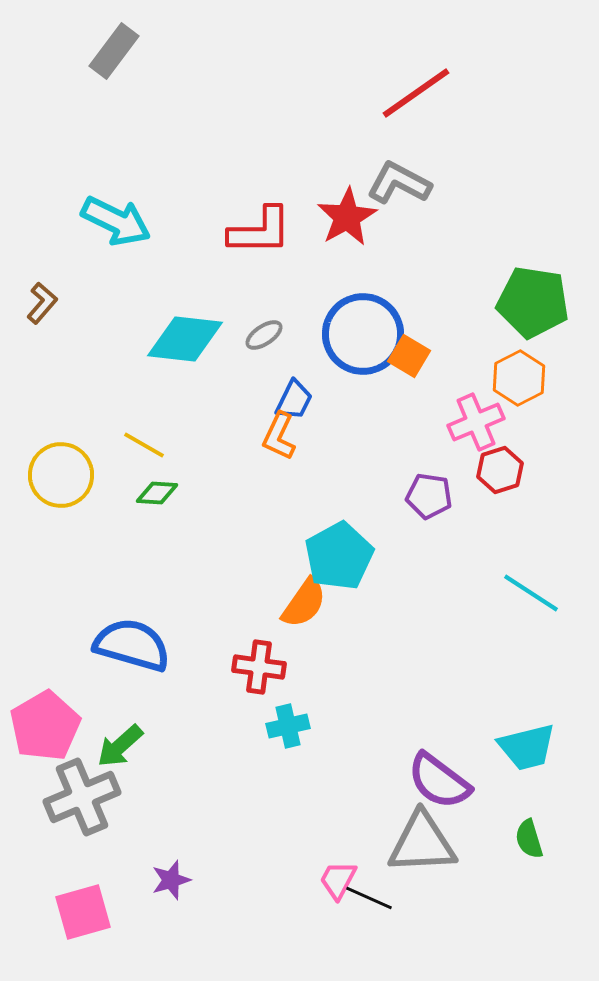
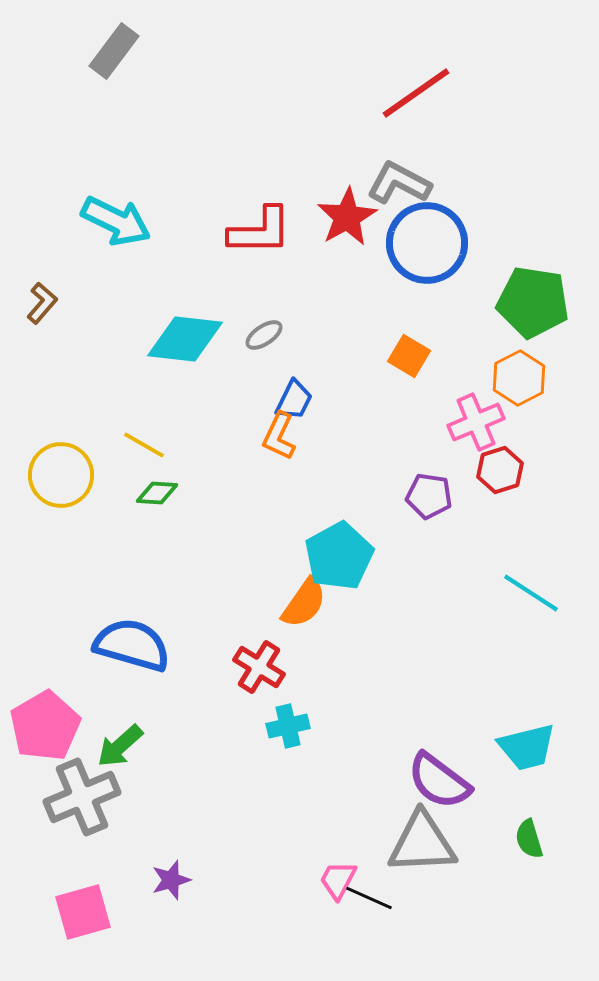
blue circle: moved 64 px right, 91 px up
red cross: rotated 24 degrees clockwise
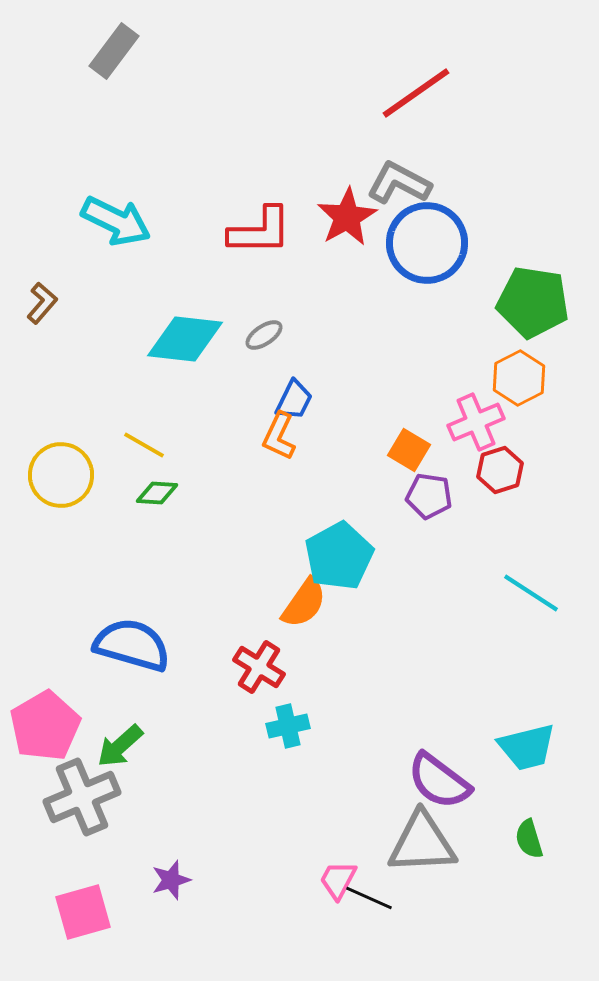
orange square: moved 94 px down
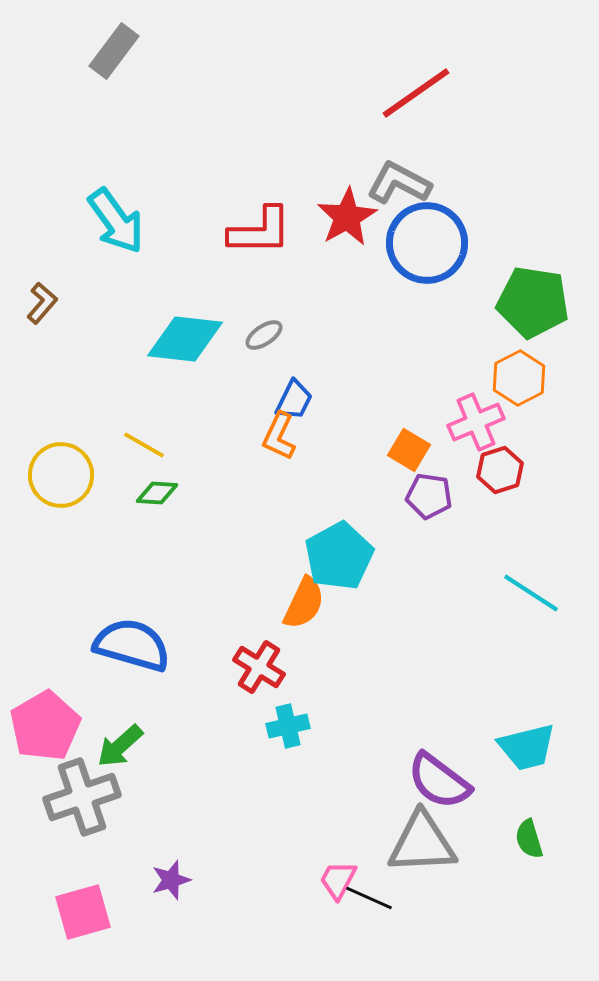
cyan arrow: rotated 28 degrees clockwise
orange semicircle: rotated 10 degrees counterclockwise
gray cross: rotated 4 degrees clockwise
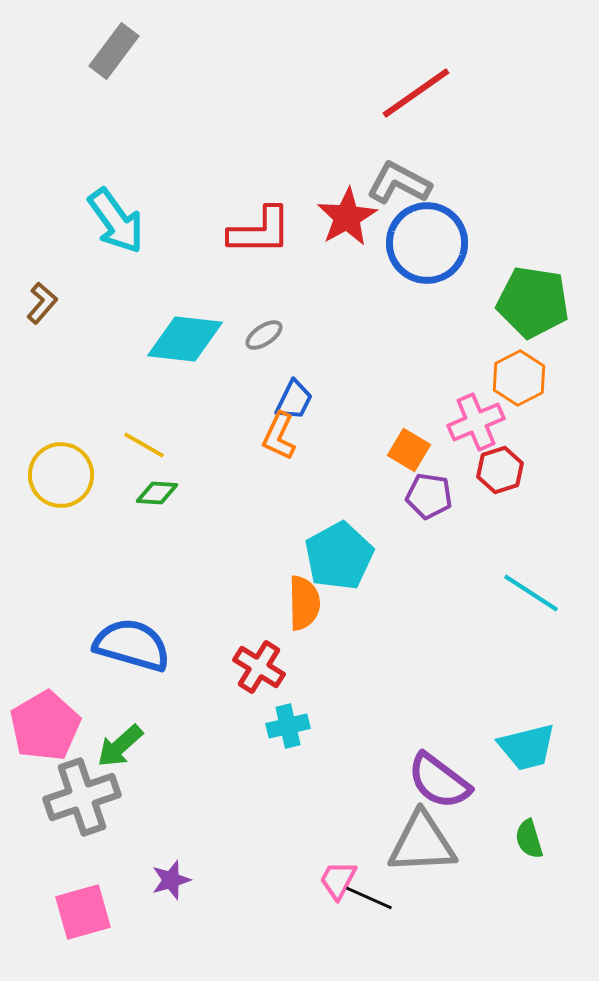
orange semicircle: rotated 26 degrees counterclockwise
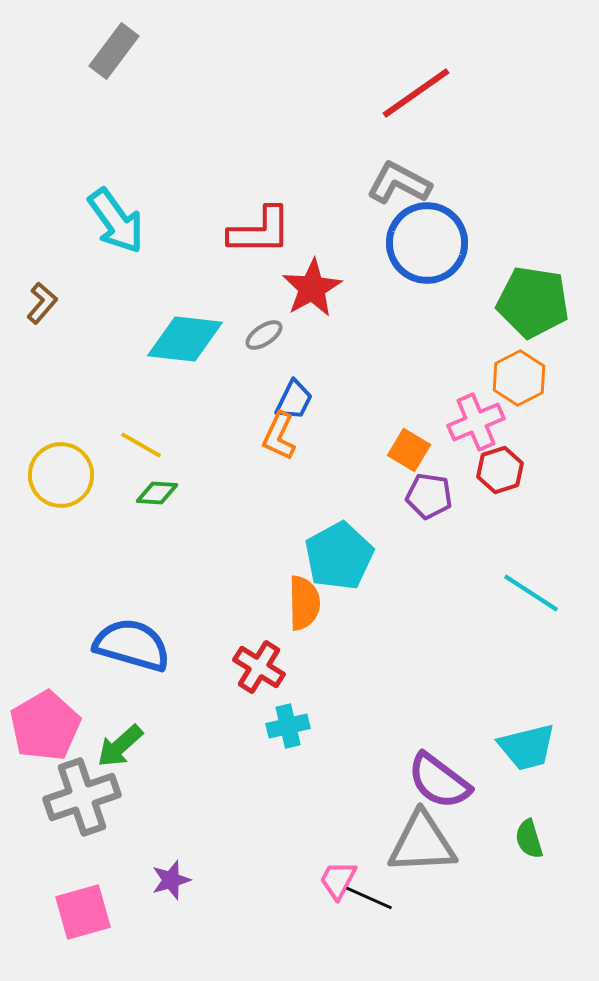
red star: moved 35 px left, 71 px down
yellow line: moved 3 px left
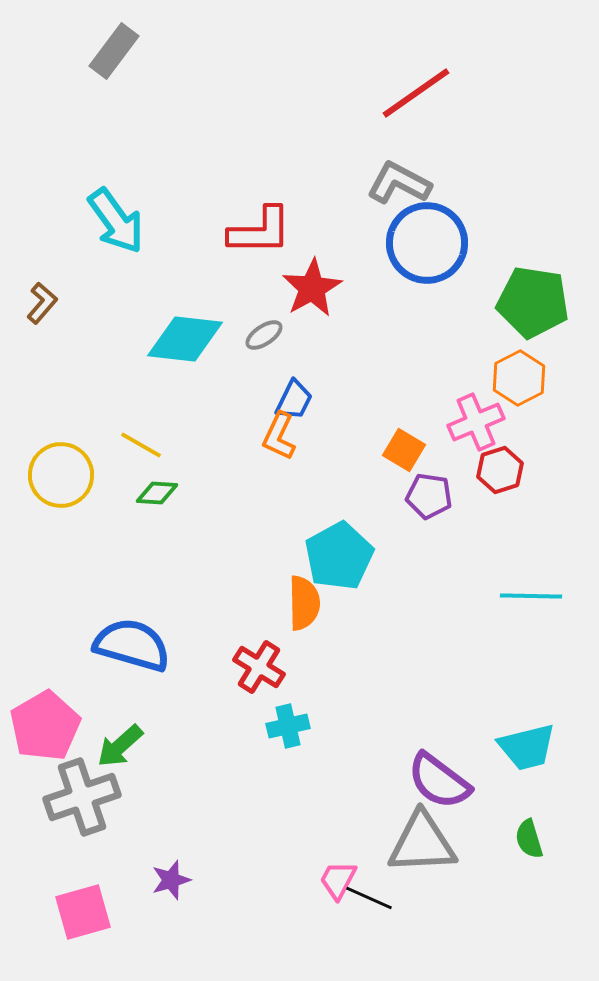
orange square: moved 5 px left
cyan line: moved 3 px down; rotated 32 degrees counterclockwise
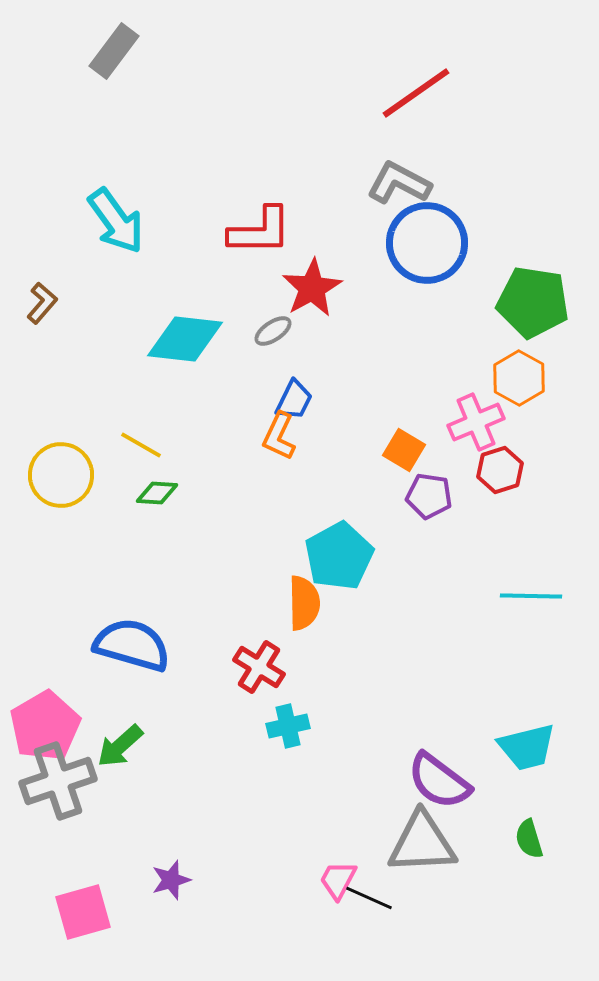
gray ellipse: moved 9 px right, 4 px up
orange hexagon: rotated 4 degrees counterclockwise
gray cross: moved 24 px left, 16 px up
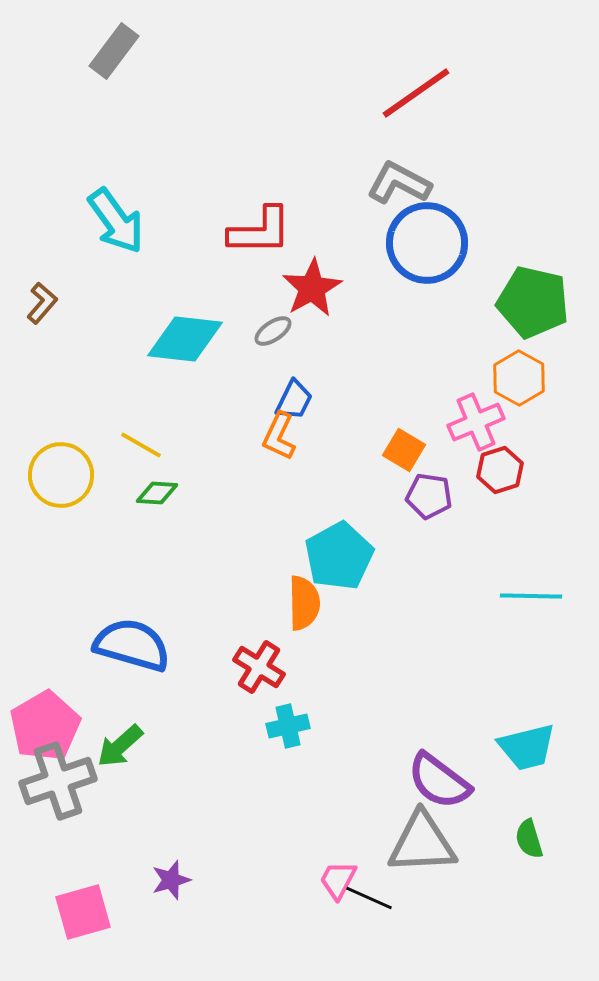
green pentagon: rotated 4 degrees clockwise
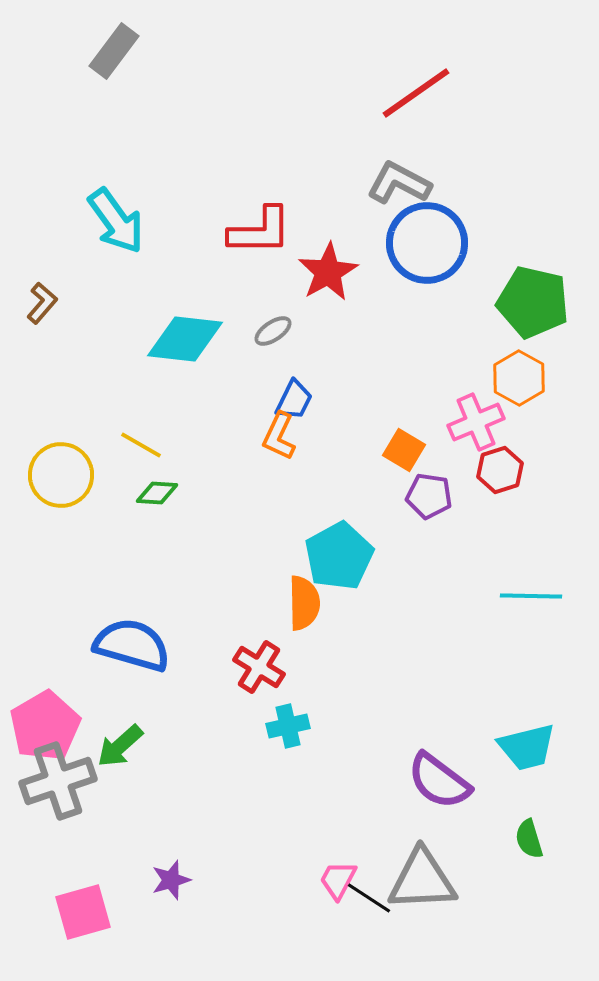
red star: moved 16 px right, 16 px up
gray triangle: moved 37 px down
black line: rotated 9 degrees clockwise
